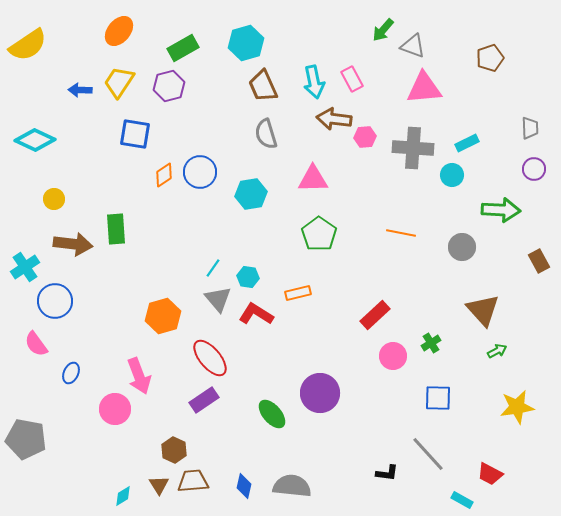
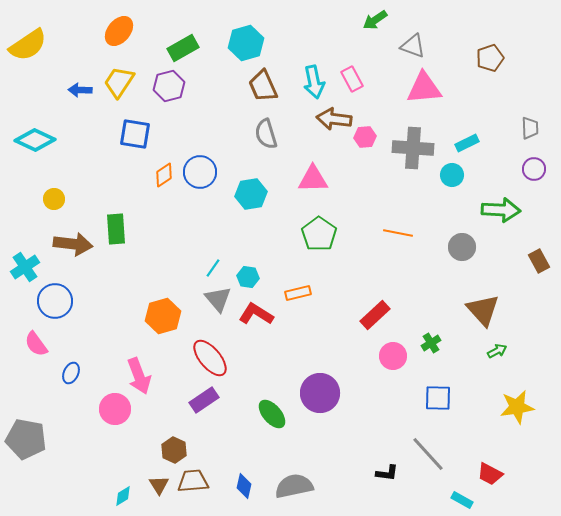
green arrow at (383, 30): moved 8 px left, 10 px up; rotated 15 degrees clockwise
orange line at (401, 233): moved 3 px left
gray semicircle at (292, 486): moved 2 px right; rotated 18 degrees counterclockwise
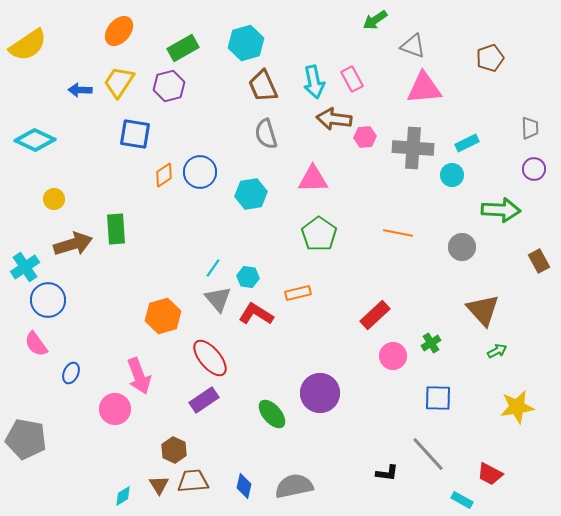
brown arrow at (73, 244): rotated 24 degrees counterclockwise
blue circle at (55, 301): moved 7 px left, 1 px up
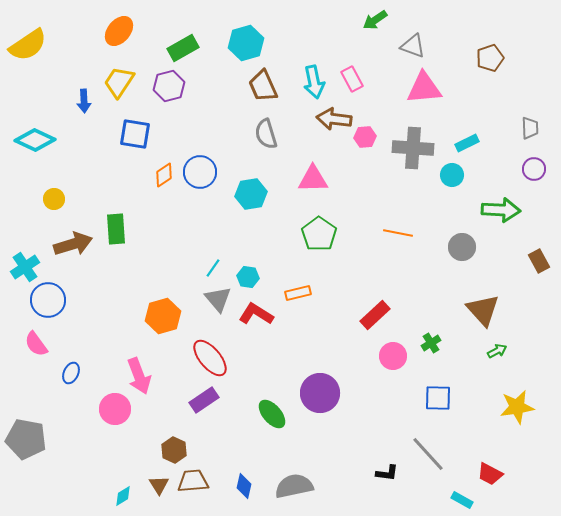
blue arrow at (80, 90): moved 4 px right, 11 px down; rotated 95 degrees counterclockwise
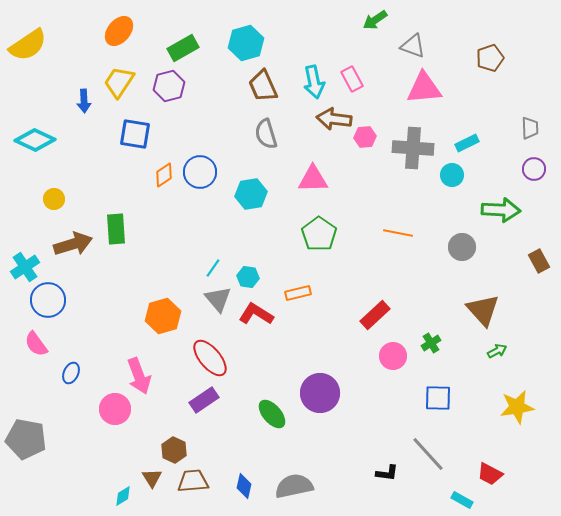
brown triangle at (159, 485): moved 7 px left, 7 px up
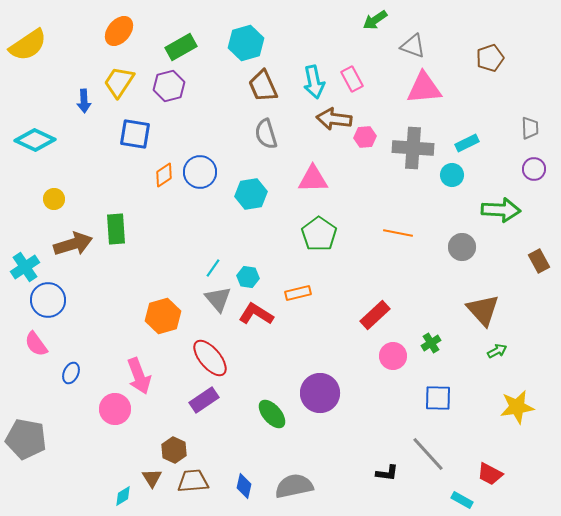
green rectangle at (183, 48): moved 2 px left, 1 px up
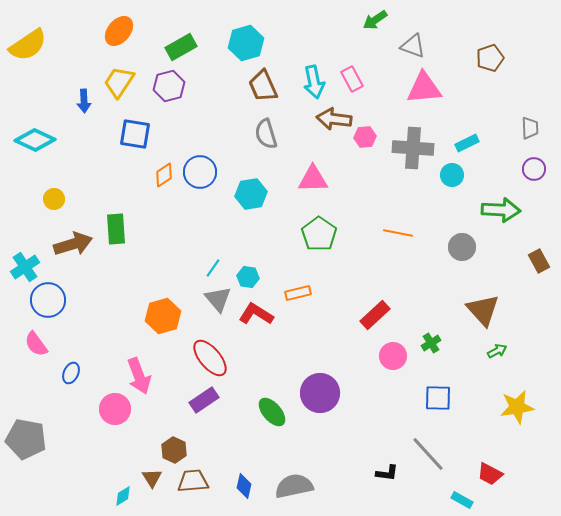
green ellipse at (272, 414): moved 2 px up
